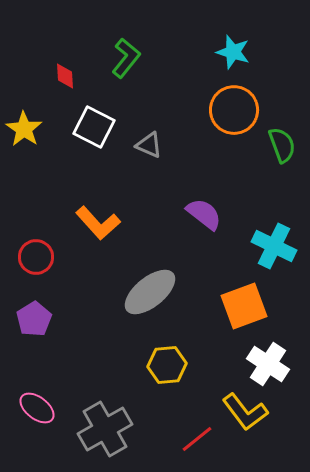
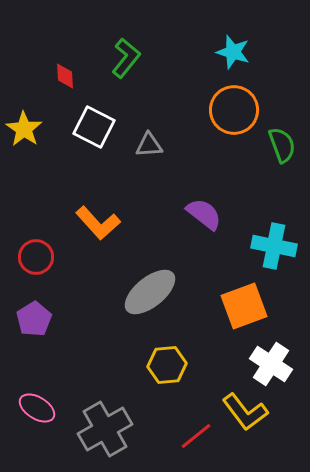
gray triangle: rotated 28 degrees counterclockwise
cyan cross: rotated 15 degrees counterclockwise
white cross: moved 3 px right
pink ellipse: rotated 6 degrees counterclockwise
red line: moved 1 px left, 3 px up
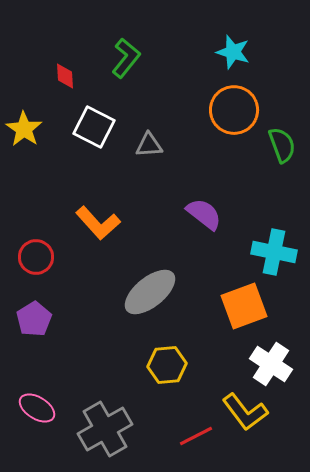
cyan cross: moved 6 px down
red line: rotated 12 degrees clockwise
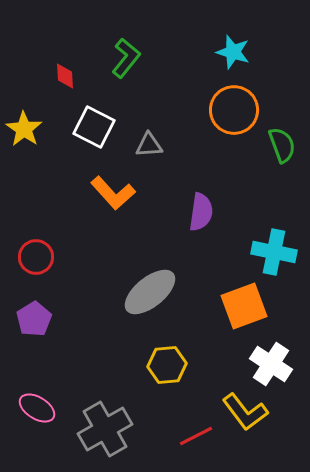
purple semicircle: moved 3 px left, 2 px up; rotated 60 degrees clockwise
orange L-shape: moved 15 px right, 30 px up
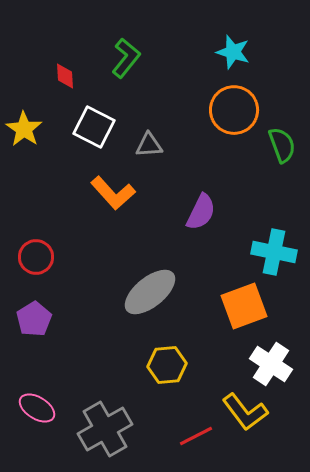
purple semicircle: rotated 18 degrees clockwise
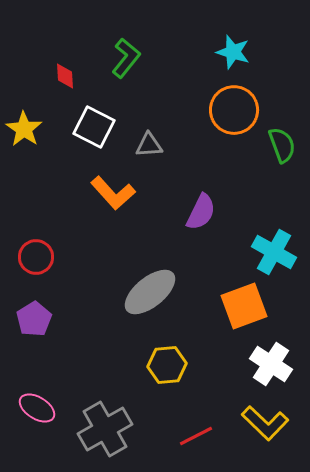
cyan cross: rotated 18 degrees clockwise
yellow L-shape: moved 20 px right, 11 px down; rotated 9 degrees counterclockwise
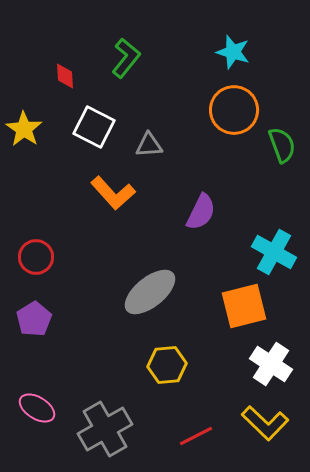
orange square: rotated 6 degrees clockwise
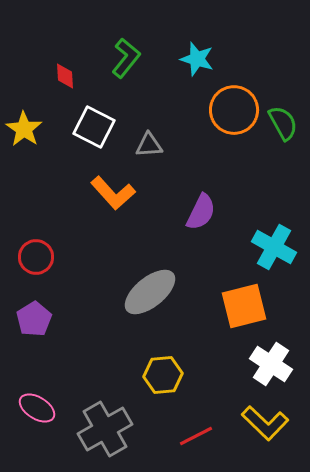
cyan star: moved 36 px left, 7 px down
green semicircle: moved 1 px right, 22 px up; rotated 9 degrees counterclockwise
cyan cross: moved 5 px up
yellow hexagon: moved 4 px left, 10 px down
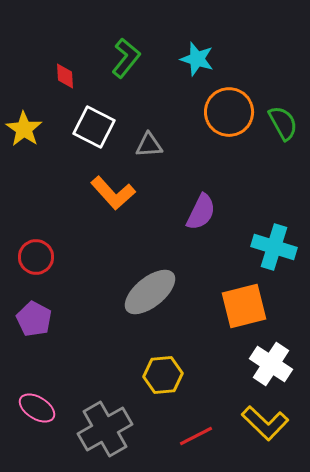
orange circle: moved 5 px left, 2 px down
cyan cross: rotated 12 degrees counterclockwise
purple pentagon: rotated 12 degrees counterclockwise
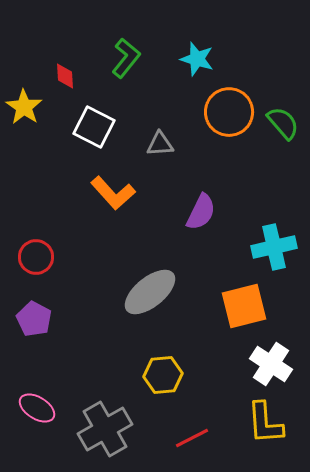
green semicircle: rotated 12 degrees counterclockwise
yellow star: moved 22 px up
gray triangle: moved 11 px right, 1 px up
cyan cross: rotated 30 degrees counterclockwise
yellow L-shape: rotated 42 degrees clockwise
red line: moved 4 px left, 2 px down
